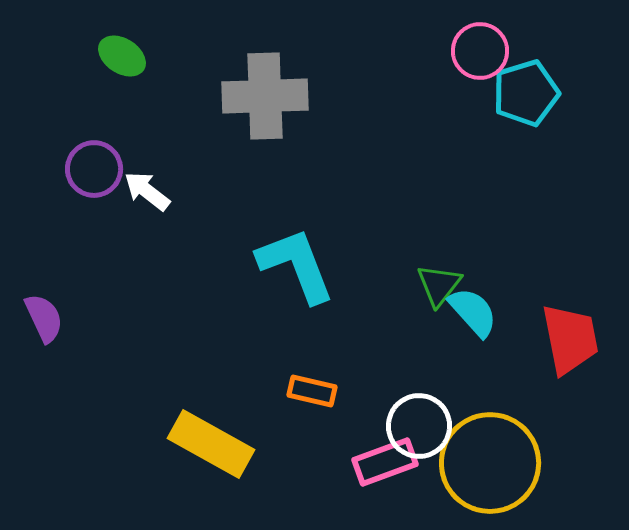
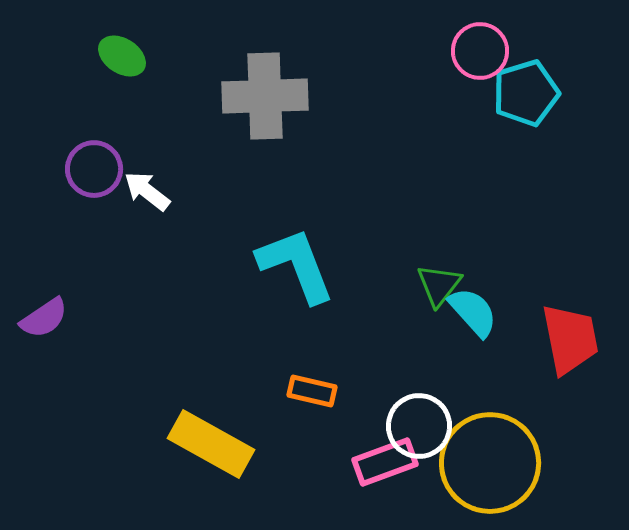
purple semicircle: rotated 81 degrees clockwise
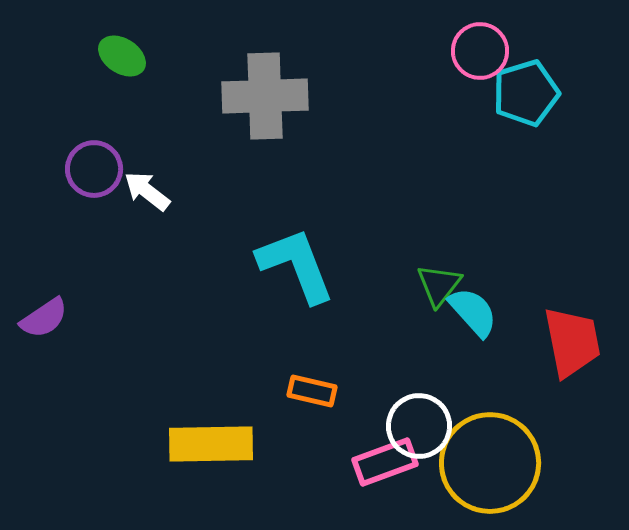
red trapezoid: moved 2 px right, 3 px down
yellow rectangle: rotated 30 degrees counterclockwise
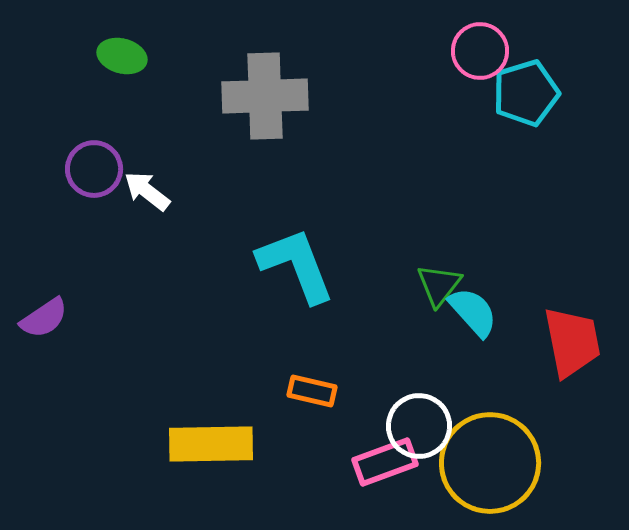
green ellipse: rotated 18 degrees counterclockwise
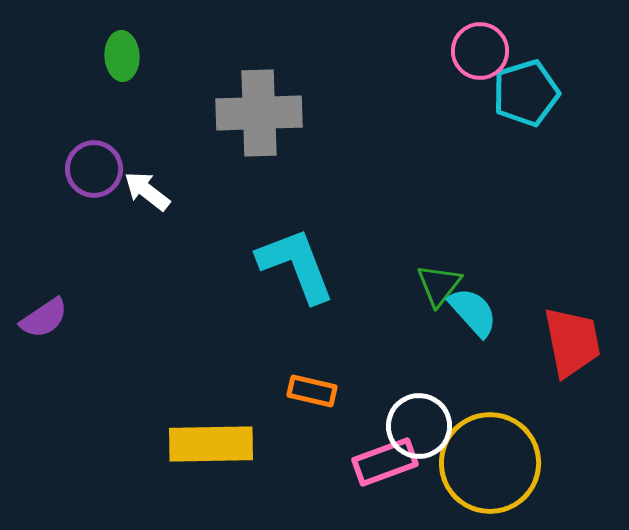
green ellipse: rotated 72 degrees clockwise
gray cross: moved 6 px left, 17 px down
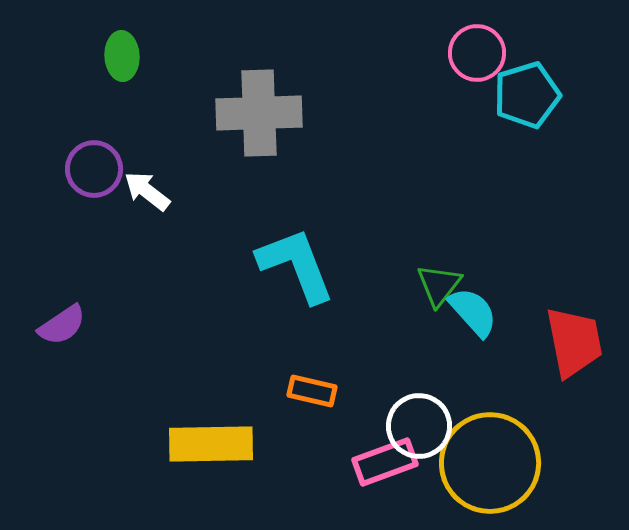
pink circle: moved 3 px left, 2 px down
cyan pentagon: moved 1 px right, 2 px down
purple semicircle: moved 18 px right, 7 px down
red trapezoid: moved 2 px right
